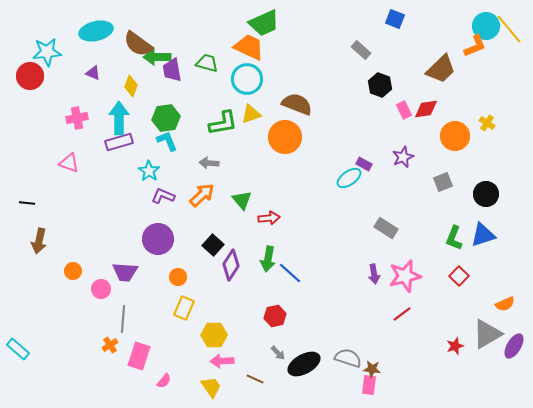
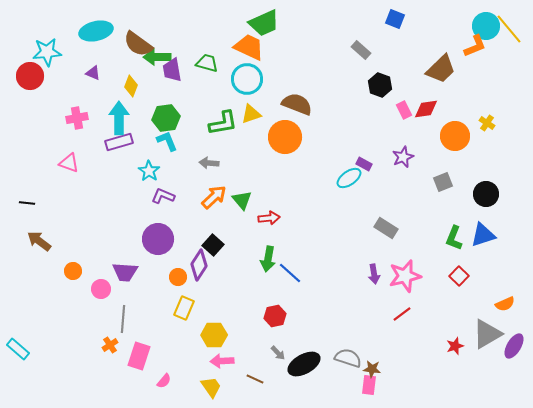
orange arrow at (202, 195): moved 12 px right, 2 px down
brown arrow at (39, 241): rotated 115 degrees clockwise
purple diamond at (231, 265): moved 32 px left
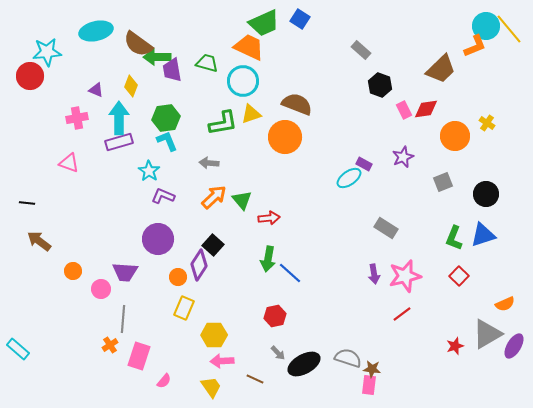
blue square at (395, 19): moved 95 px left; rotated 12 degrees clockwise
purple triangle at (93, 73): moved 3 px right, 17 px down
cyan circle at (247, 79): moved 4 px left, 2 px down
